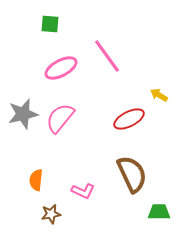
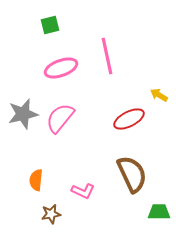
green square: moved 1 px down; rotated 18 degrees counterclockwise
pink line: rotated 24 degrees clockwise
pink ellipse: rotated 8 degrees clockwise
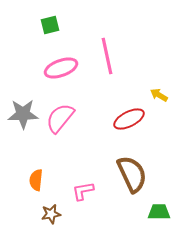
gray star: rotated 12 degrees clockwise
pink L-shape: rotated 145 degrees clockwise
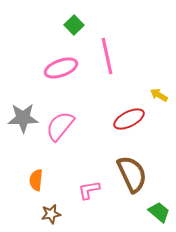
green square: moved 24 px right; rotated 30 degrees counterclockwise
gray star: moved 4 px down
pink semicircle: moved 8 px down
pink L-shape: moved 6 px right, 1 px up
green trapezoid: rotated 40 degrees clockwise
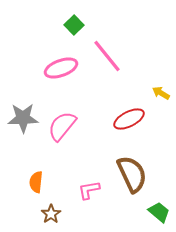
pink line: rotated 27 degrees counterclockwise
yellow arrow: moved 2 px right, 2 px up
pink semicircle: moved 2 px right
orange semicircle: moved 2 px down
brown star: rotated 24 degrees counterclockwise
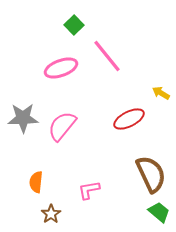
brown semicircle: moved 19 px right
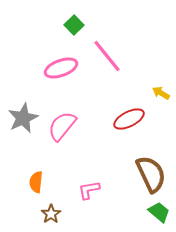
gray star: rotated 24 degrees counterclockwise
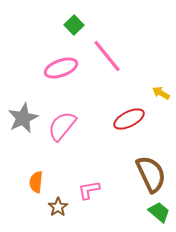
brown star: moved 7 px right, 7 px up
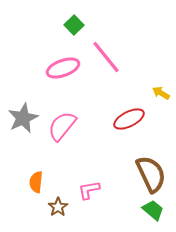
pink line: moved 1 px left, 1 px down
pink ellipse: moved 2 px right
green trapezoid: moved 6 px left, 2 px up
